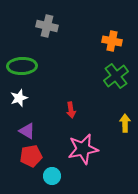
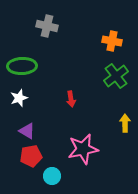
red arrow: moved 11 px up
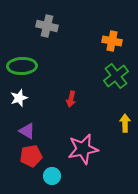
red arrow: rotated 21 degrees clockwise
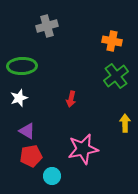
gray cross: rotated 30 degrees counterclockwise
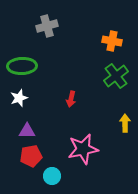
purple triangle: rotated 30 degrees counterclockwise
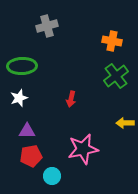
yellow arrow: rotated 90 degrees counterclockwise
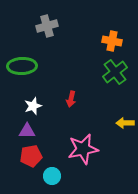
green cross: moved 1 px left, 4 px up
white star: moved 14 px right, 8 px down
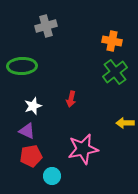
gray cross: moved 1 px left
purple triangle: rotated 24 degrees clockwise
